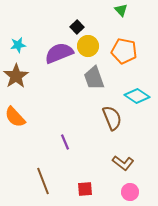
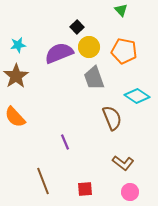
yellow circle: moved 1 px right, 1 px down
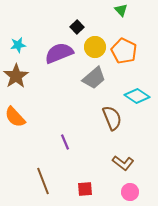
yellow circle: moved 6 px right
orange pentagon: rotated 15 degrees clockwise
gray trapezoid: rotated 110 degrees counterclockwise
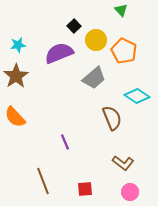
black square: moved 3 px left, 1 px up
yellow circle: moved 1 px right, 7 px up
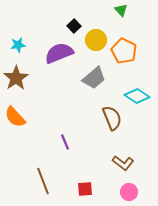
brown star: moved 2 px down
pink circle: moved 1 px left
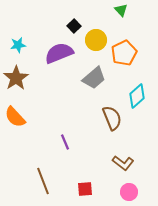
orange pentagon: moved 2 px down; rotated 20 degrees clockwise
cyan diamond: rotated 75 degrees counterclockwise
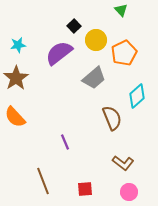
purple semicircle: rotated 16 degrees counterclockwise
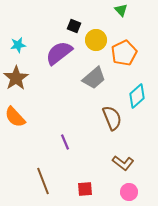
black square: rotated 24 degrees counterclockwise
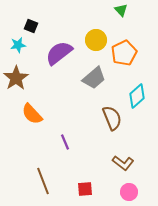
black square: moved 43 px left
orange semicircle: moved 17 px right, 3 px up
